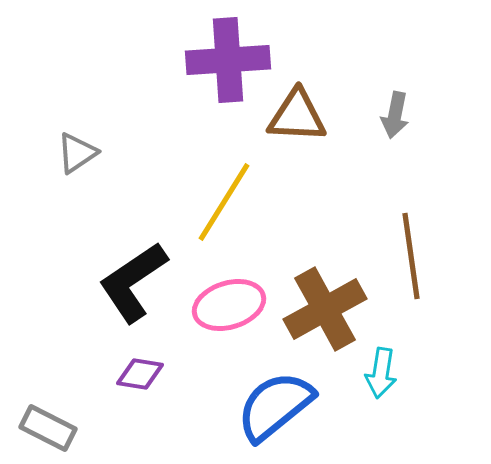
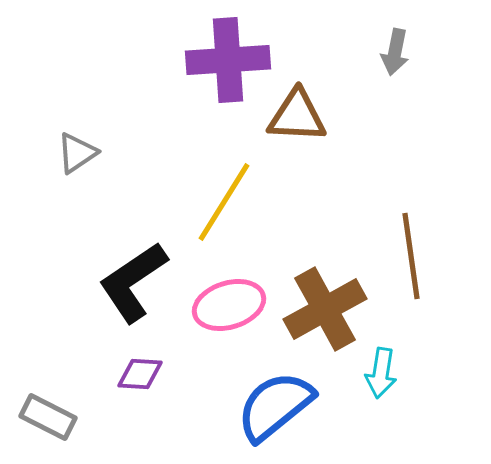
gray arrow: moved 63 px up
purple diamond: rotated 6 degrees counterclockwise
gray rectangle: moved 11 px up
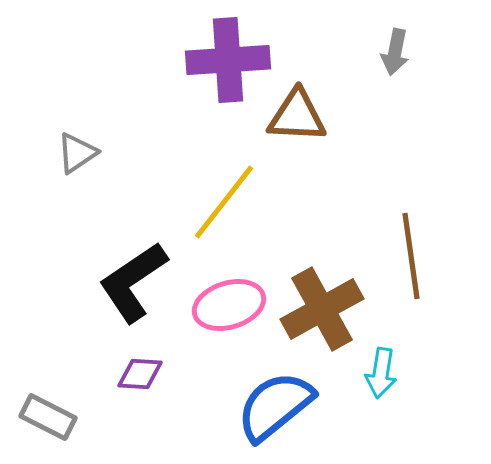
yellow line: rotated 6 degrees clockwise
brown cross: moved 3 px left
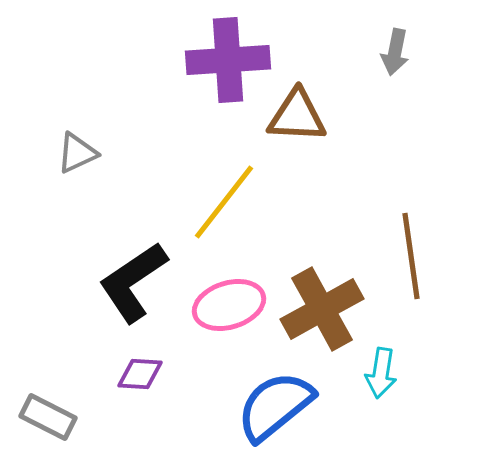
gray triangle: rotated 9 degrees clockwise
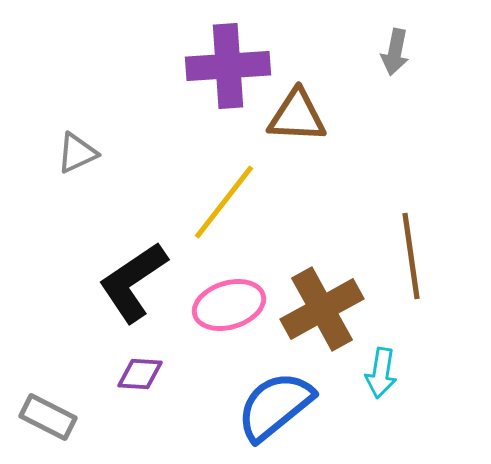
purple cross: moved 6 px down
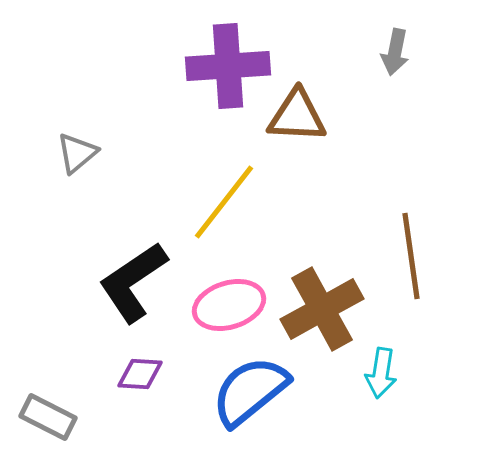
gray triangle: rotated 15 degrees counterclockwise
blue semicircle: moved 25 px left, 15 px up
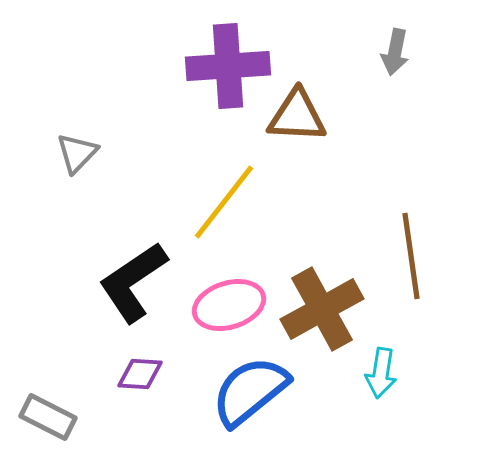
gray triangle: rotated 6 degrees counterclockwise
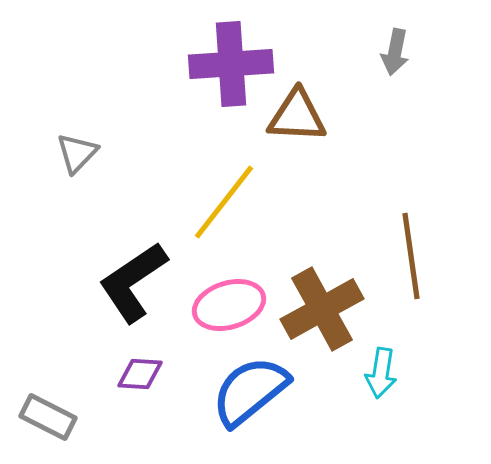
purple cross: moved 3 px right, 2 px up
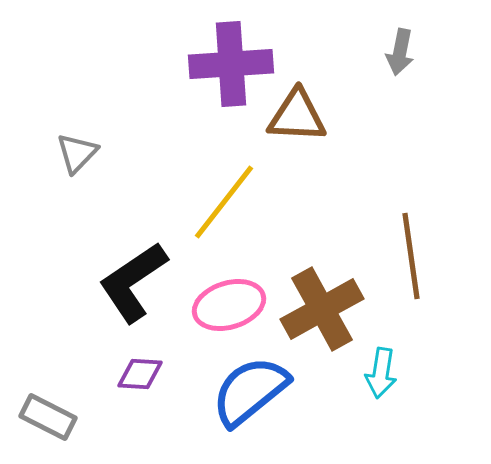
gray arrow: moved 5 px right
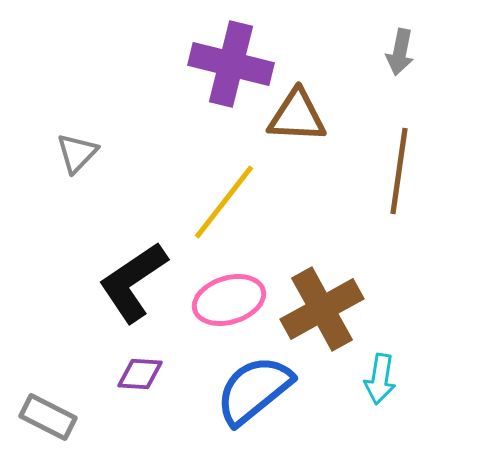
purple cross: rotated 18 degrees clockwise
brown line: moved 12 px left, 85 px up; rotated 16 degrees clockwise
pink ellipse: moved 5 px up
cyan arrow: moved 1 px left, 6 px down
blue semicircle: moved 4 px right, 1 px up
